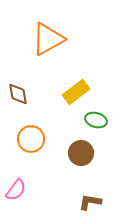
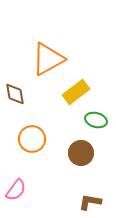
orange triangle: moved 20 px down
brown diamond: moved 3 px left
orange circle: moved 1 px right
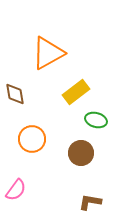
orange triangle: moved 6 px up
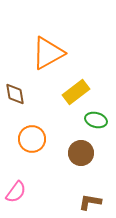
pink semicircle: moved 2 px down
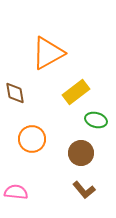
brown diamond: moved 1 px up
pink semicircle: rotated 120 degrees counterclockwise
brown L-shape: moved 6 px left, 12 px up; rotated 140 degrees counterclockwise
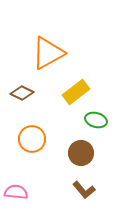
brown diamond: moved 7 px right; rotated 55 degrees counterclockwise
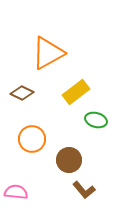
brown circle: moved 12 px left, 7 px down
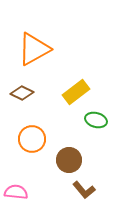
orange triangle: moved 14 px left, 4 px up
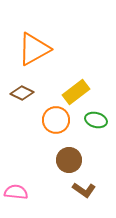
orange circle: moved 24 px right, 19 px up
brown L-shape: rotated 15 degrees counterclockwise
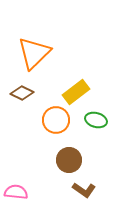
orange triangle: moved 4 px down; rotated 15 degrees counterclockwise
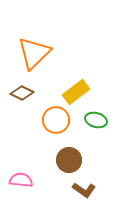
pink semicircle: moved 5 px right, 12 px up
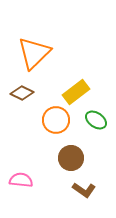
green ellipse: rotated 20 degrees clockwise
brown circle: moved 2 px right, 2 px up
